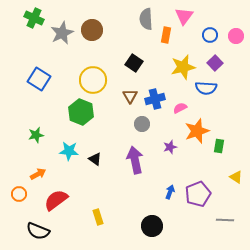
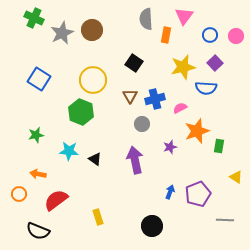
orange arrow: rotated 140 degrees counterclockwise
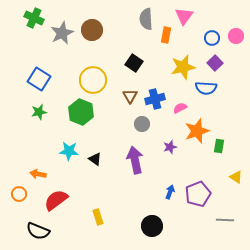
blue circle: moved 2 px right, 3 px down
green star: moved 3 px right, 23 px up
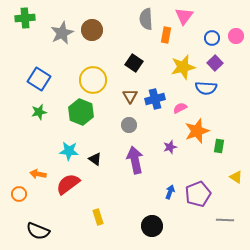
green cross: moved 9 px left; rotated 30 degrees counterclockwise
gray circle: moved 13 px left, 1 px down
red semicircle: moved 12 px right, 16 px up
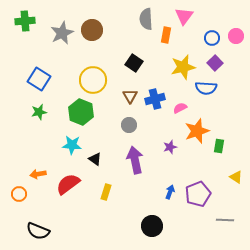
green cross: moved 3 px down
cyan star: moved 3 px right, 6 px up
orange arrow: rotated 21 degrees counterclockwise
yellow rectangle: moved 8 px right, 25 px up; rotated 35 degrees clockwise
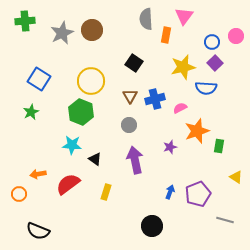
blue circle: moved 4 px down
yellow circle: moved 2 px left, 1 px down
green star: moved 8 px left; rotated 14 degrees counterclockwise
gray line: rotated 12 degrees clockwise
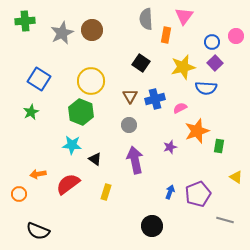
black square: moved 7 px right
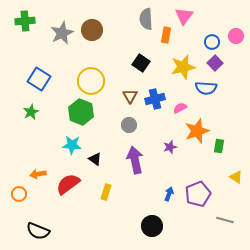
blue arrow: moved 1 px left, 2 px down
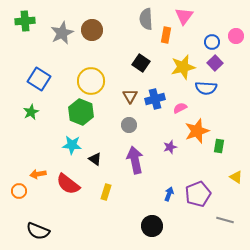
red semicircle: rotated 105 degrees counterclockwise
orange circle: moved 3 px up
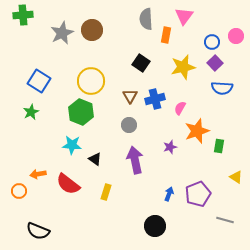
green cross: moved 2 px left, 6 px up
blue square: moved 2 px down
blue semicircle: moved 16 px right
pink semicircle: rotated 32 degrees counterclockwise
black circle: moved 3 px right
